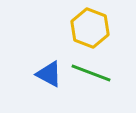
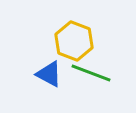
yellow hexagon: moved 16 px left, 13 px down
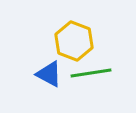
green line: rotated 30 degrees counterclockwise
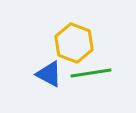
yellow hexagon: moved 2 px down
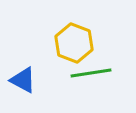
blue triangle: moved 26 px left, 6 px down
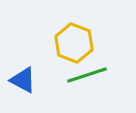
green line: moved 4 px left, 2 px down; rotated 9 degrees counterclockwise
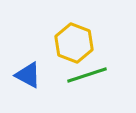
blue triangle: moved 5 px right, 5 px up
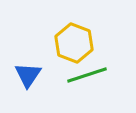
blue triangle: rotated 36 degrees clockwise
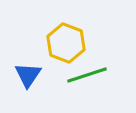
yellow hexagon: moved 8 px left
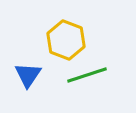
yellow hexagon: moved 3 px up
